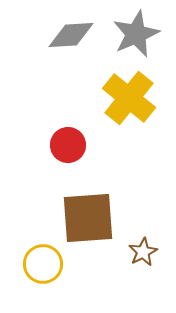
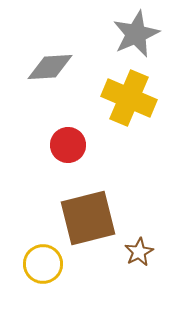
gray diamond: moved 21 px left, 32 px down
yellow cross: rotated 16 degrees counterclockwise
brown square: rotated 10 degrees counterclockwise
brown star: moved 4 px left
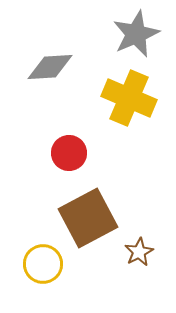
red circle: moved 1 px right, 8 px down
brown square: rotated 14 degrees counterclockwise
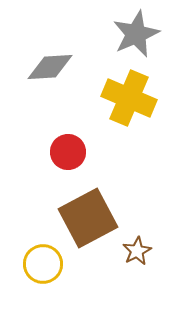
red circle: moved 1 px left, 1 px up
brown star: moved 2 px left, 1 px up
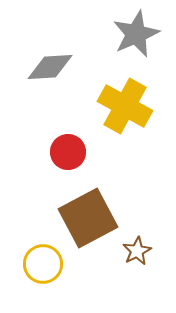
yellow cross: moved 4 px left, 8 px down; rotated 6 degrees clockwise
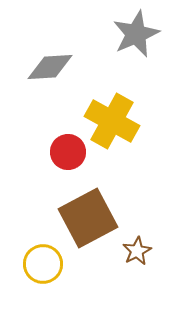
yellow cross: moved 13 px left, 15 px down
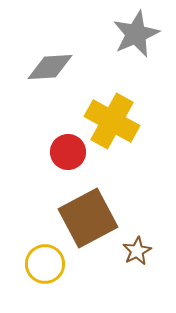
yellow circle: moved 2 px right
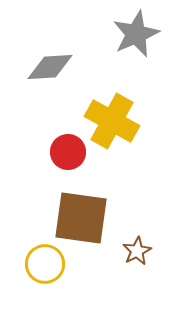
brown square: moved 7 px left; rotated 36 degrees clockwise
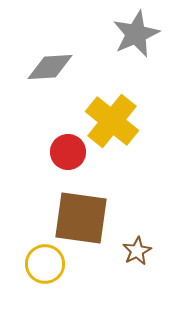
yellow cross: rotated 10 degrees clockwise
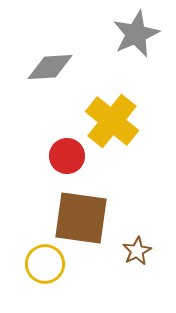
red circle: moved 1 px left, 4 px down
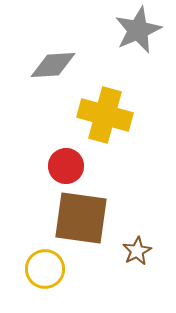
gray star: moved 2 px right, 4 px up
gray diamond: moved 3 px right, 2 px up
yellow cross: moved 7 px left, 6 px up; rotated 24 degrees counterclockwise
red circle: moved 1 px left, 10 px down
yellow circle: moved 5 px down
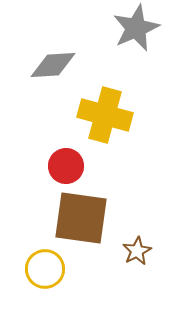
gray star: moved 2 px left, 2 px up
